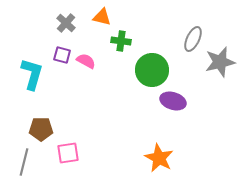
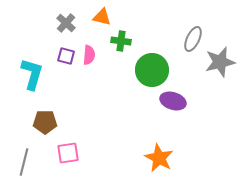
purple square: moved 4 px right, 1 px down
pink semicircle: moved 3 px right, 6 px up; rotated 66 degrees clockwise
brown pentagon: moved 4 px right, 7 px up
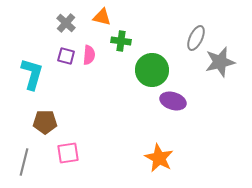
gray ellipse: moved 3 px right, 1 px up
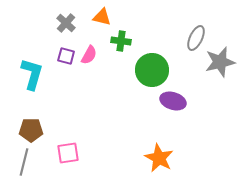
pink semicircle: rotated 24 degrees clockwise
brown pentagon: moved 14 px left, 8 px down
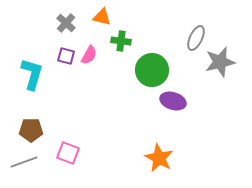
pink square: rotated 30 degrees clockwise
gray line: rotated 56 degrees clockwise
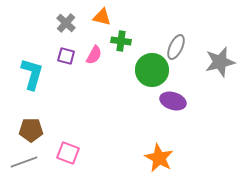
gray ellipse: moved 20 px left, 9 px down
pink semicircle: moved 5 px right
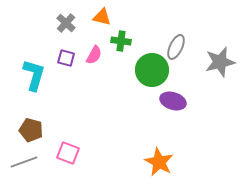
purple square: moved 2 px down
cyan L-shape: moved 2 px right, 1 px down
brown pentagon: rotated 15 degrees clockwise
orange star: moved 4 px down
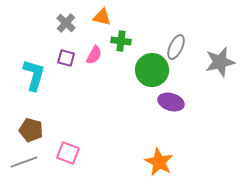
purple ellipse: moved 2 px left, 1 px down
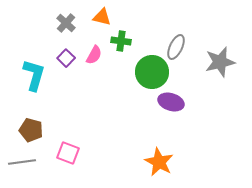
purple square: rotated 30 degrees clockwise
green circle: moved 2 px down
gray line: moved 2 px left; rotated 12 degrees clockwise
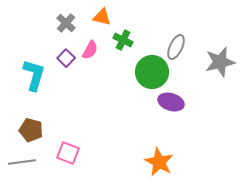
green cross: moved 2 px right, 1 px up; rotated 18 degrees clockwise
pink semicircle: moved 4 px left, 5 px up
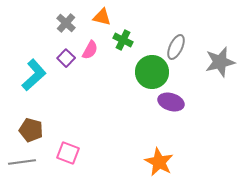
cyan L-shape: rotated 32 degrees clockwise
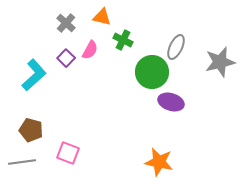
orange star: rotated 16 degrees counterclockwise
